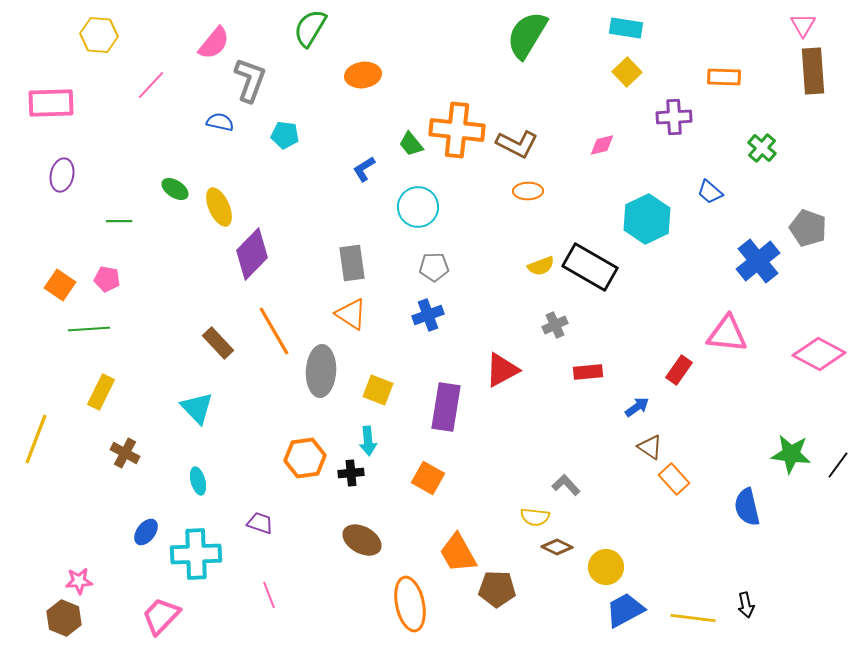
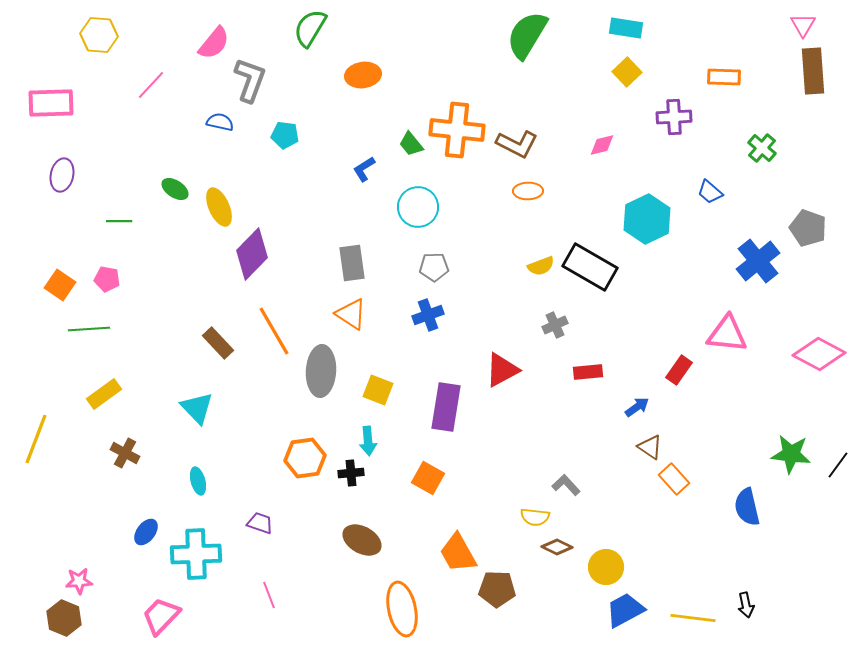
yellow rectangle at (101, 392): moved 3 px right, 2 px down; rotated 28 degrees clockwise
orange ellipse at (410, 604): moved 8 px left, 5 px down
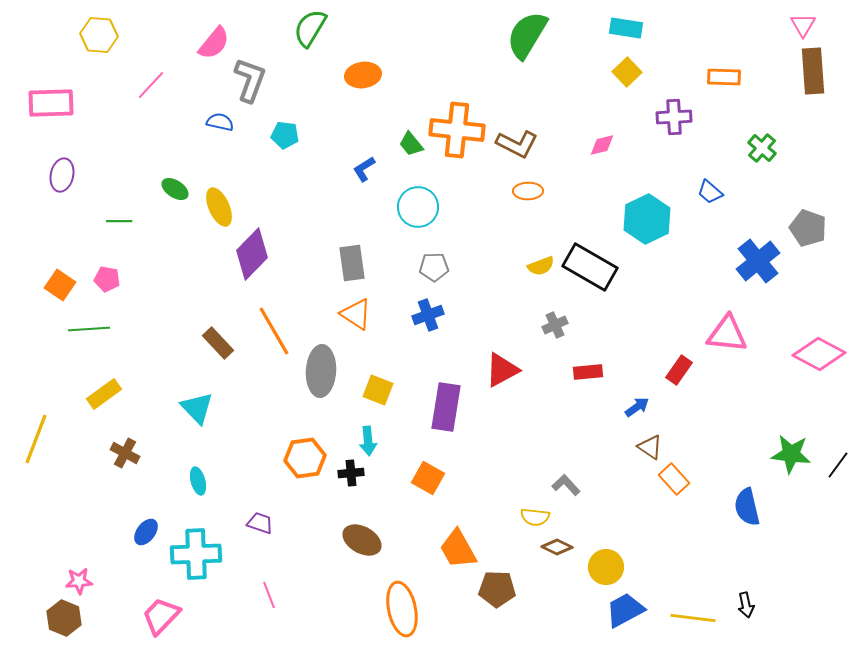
orange triangle at (351, 314): moved 5 px right
orange trapezoid at (458, 553): moved 4 px up
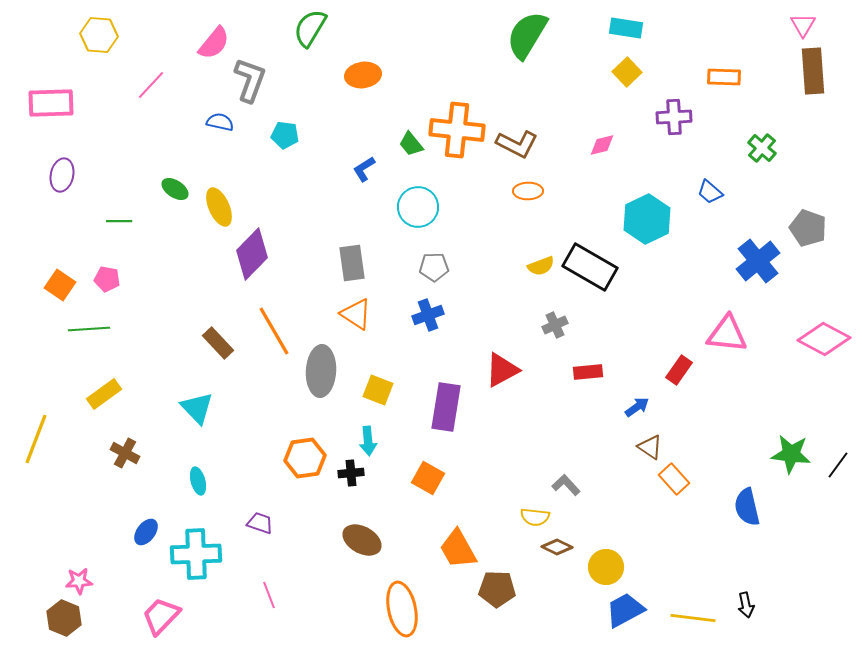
pink diamond at (819, 354): moved 5 px right, 15 px up
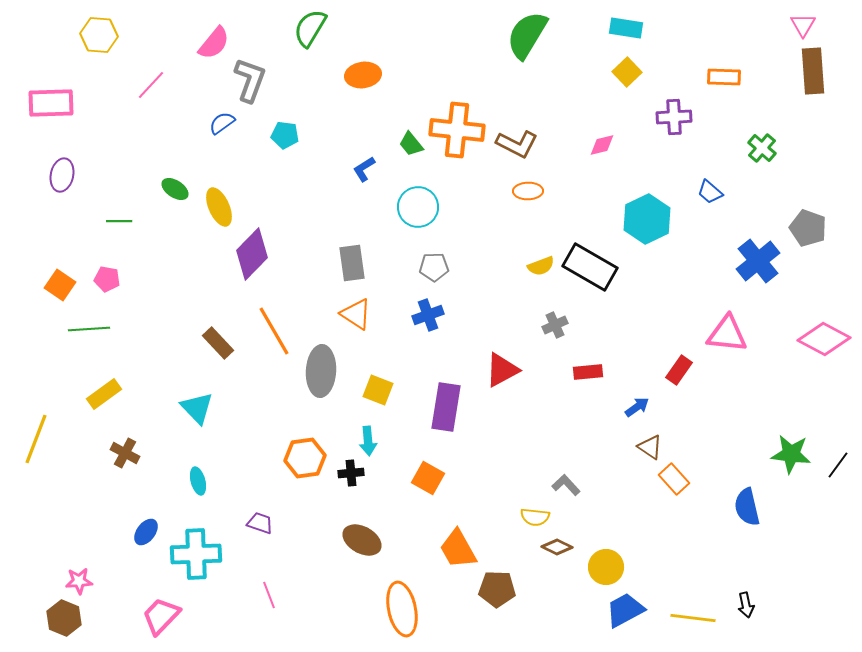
blue semicircle at (220, 122): moved 2 px right, 1 px down; rotated 48 degrees counterclockwise
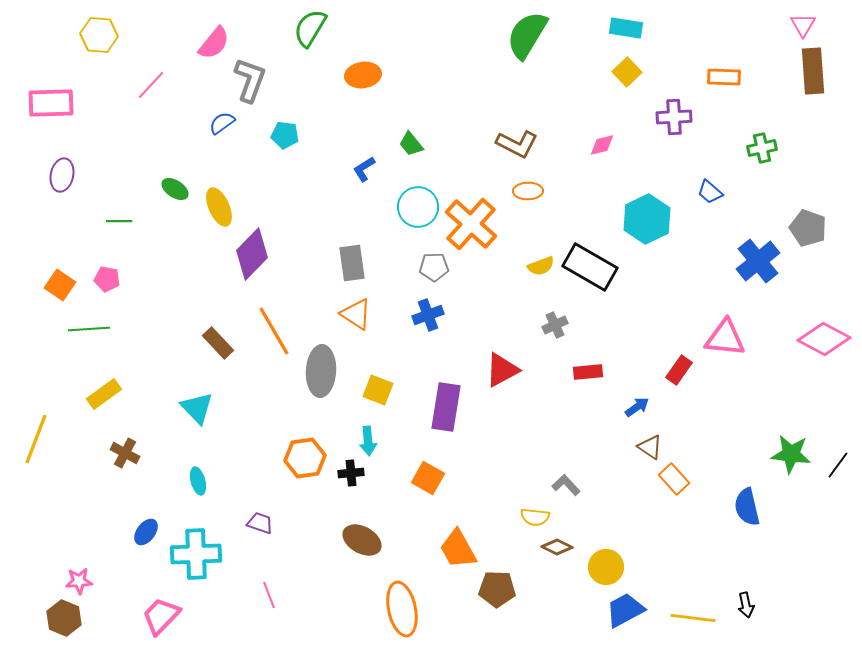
orange cross at (457, 130): moved 14 px right, 94 px down; rotated 36 degrees clockwise
green cross at (762, 148): rotated 36 degrees clockwise
pink triangle at (727, 334): moved 2 px left, 4 px down
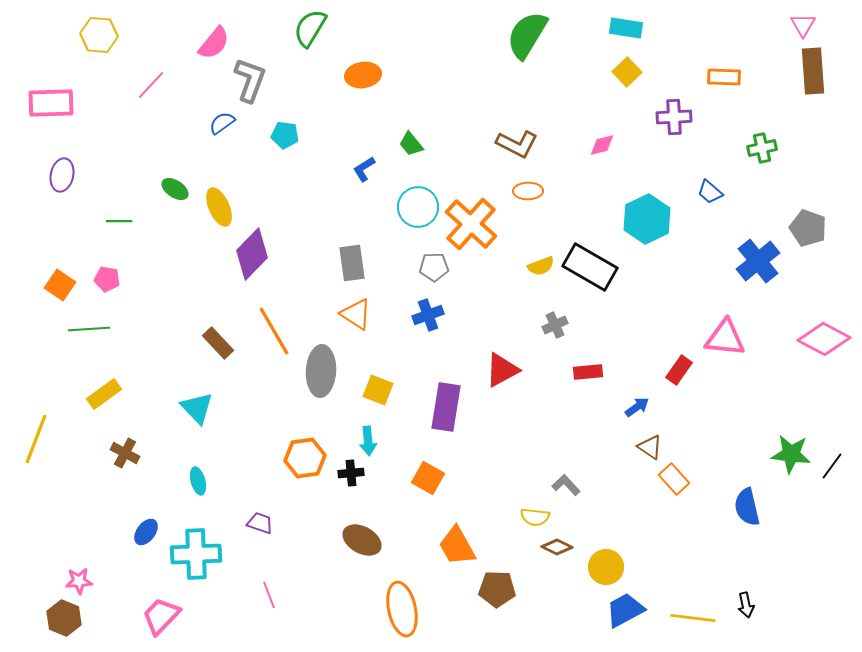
black line at (838, 465): moved 6 px left, 1 px down
orange trapezoid at (458, 549): moved 1 px left, 3 px up
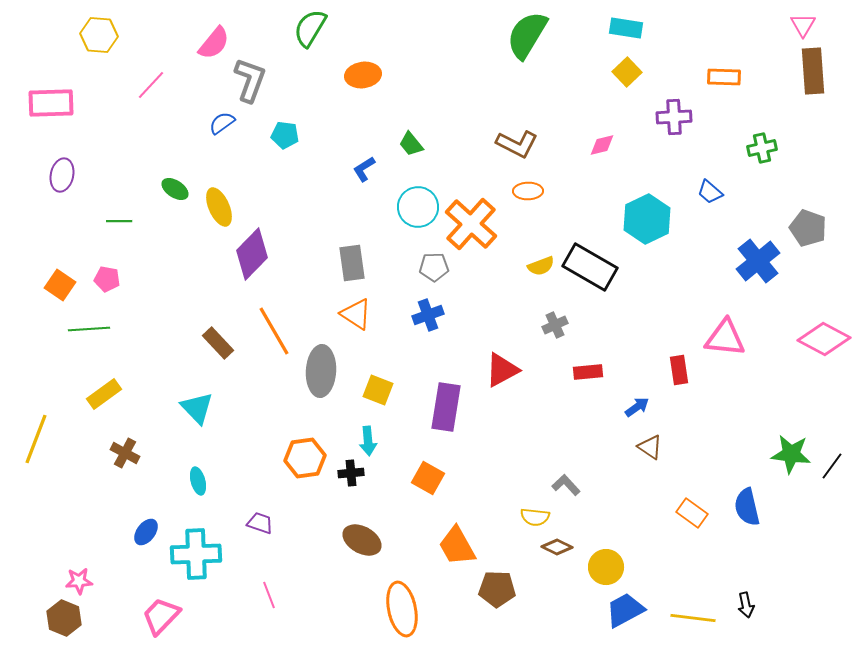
red rectangle at (679, 370): rotated 44 degrees counterclockwise
orange rectangle at (674, 479): moved 18 px right, 34 px down; rotated 12 degrees counterclockwise
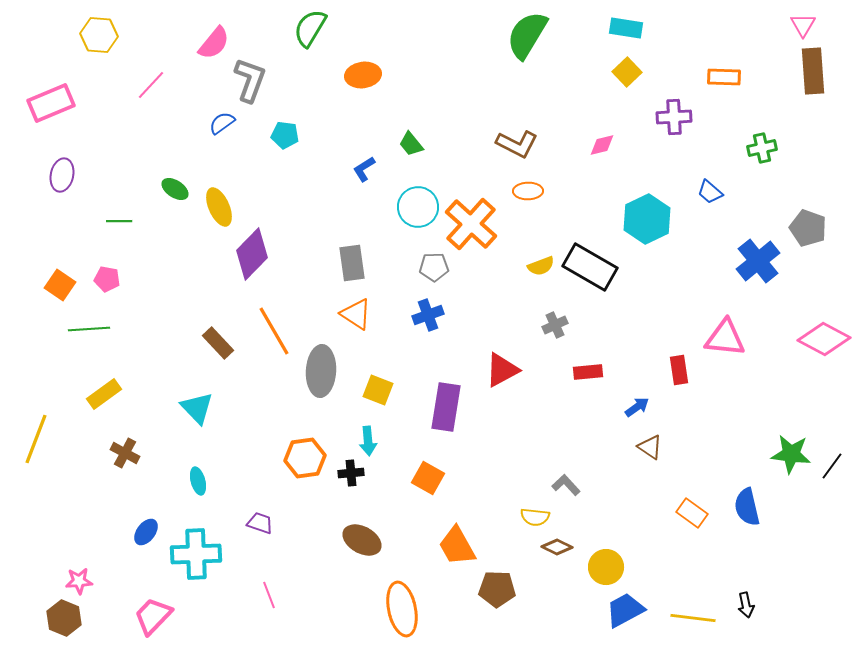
pink rectangle at (51, 103): rotated 21 degrees counterclockwise
pink trapezoid at (161, 616): moved 8 px left
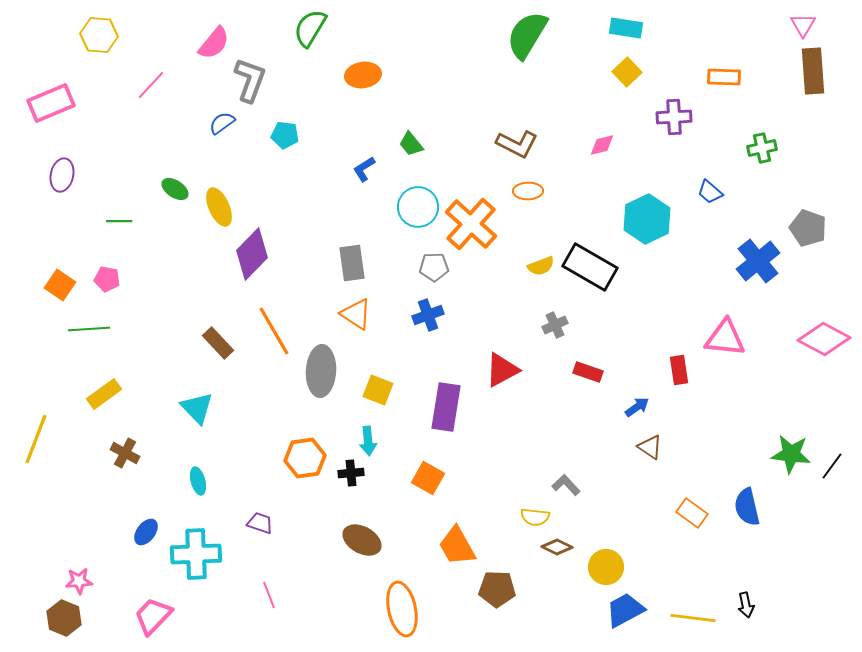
red rectangle at (588, 372): rotated 24 degrees clockwise
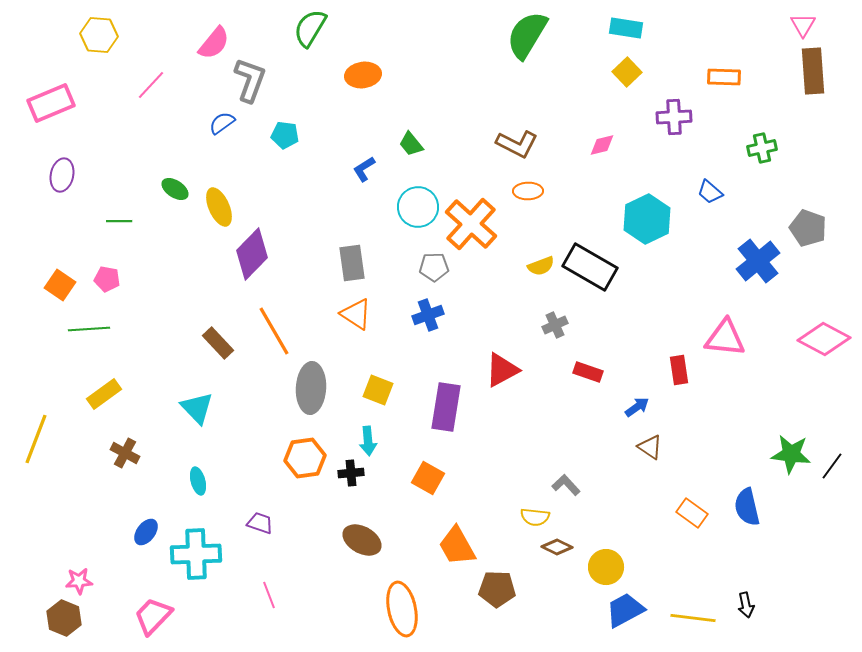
gray ellipse at (321, 371): moved 10 px left, 17 px down
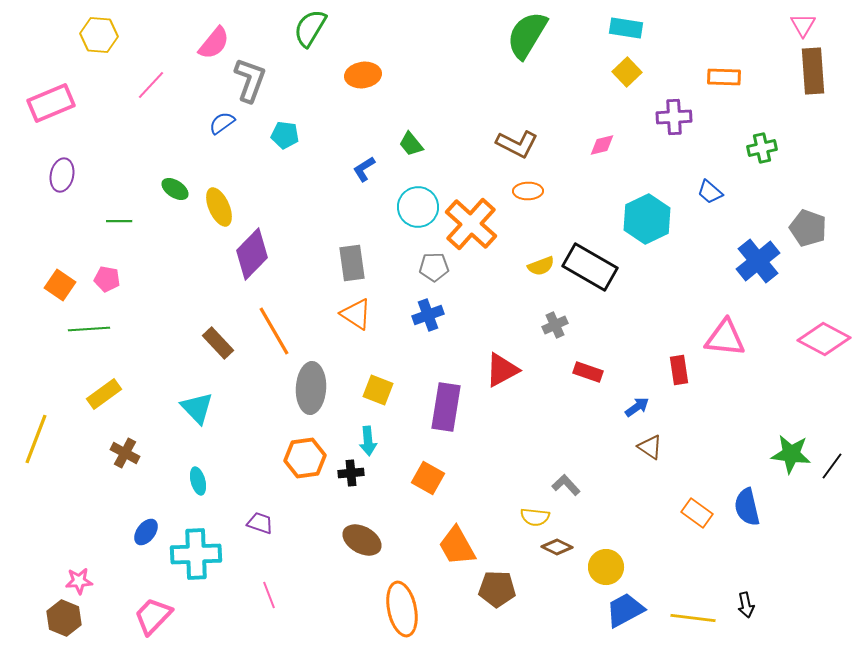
orange rectangle at (692, 513): moved 5 px right
